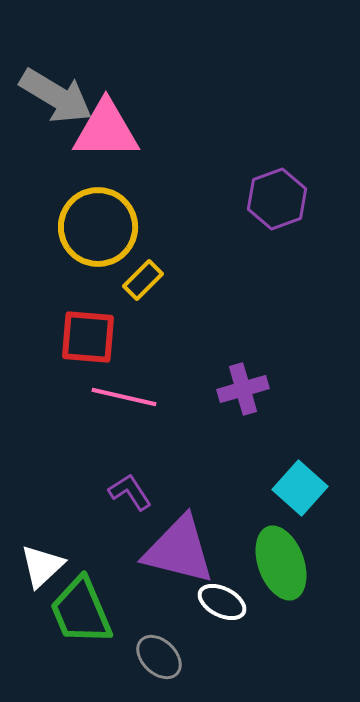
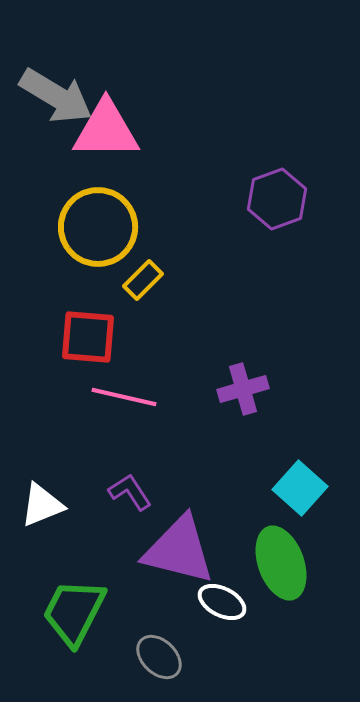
white triangle: moved 61 px up; rotated 21 degrees clockwise
green trapezoid: moved 7 px left, 1 px down; rotated 50 degrees clockwise
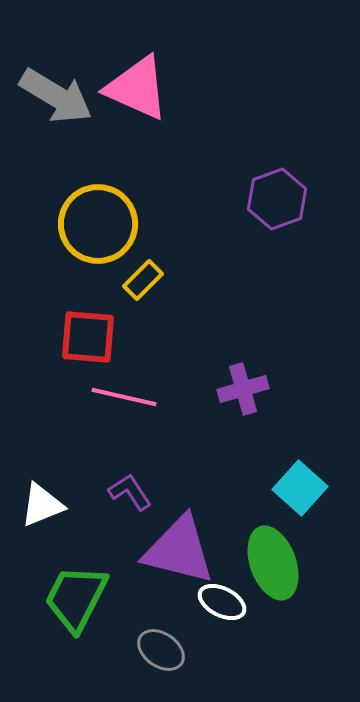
pink triangle: moved 31 px right, 42 px up; rotated 24 degrees clockwise
yellow circle: moved 3 px up
green ellipse: moved 8 px left
green trapezoid: moved 2 px right, 14 px up
gray ellipse: moved 2 px right, 7 px up; rotated 9 degrees counterclockwise
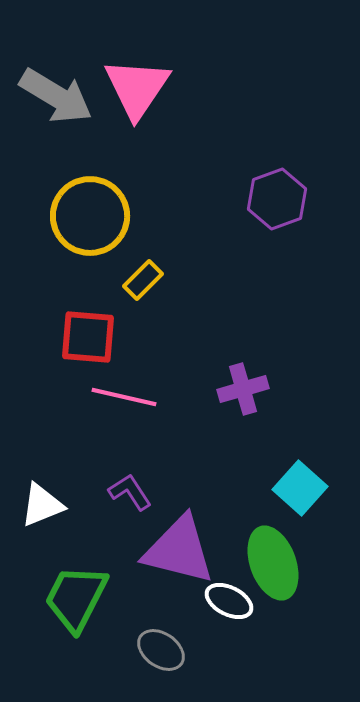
pink triangle: rotated 40 degrees clockwise
yellow circle: moved 8 px left, 8 px up
white ellipse: moved 7 px right, 1 px up
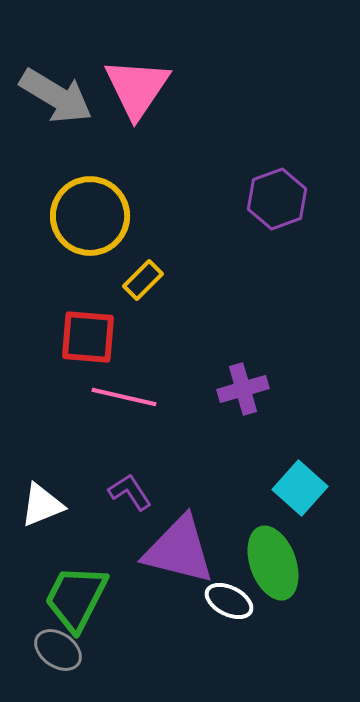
gray ellipse: moved 103 px left
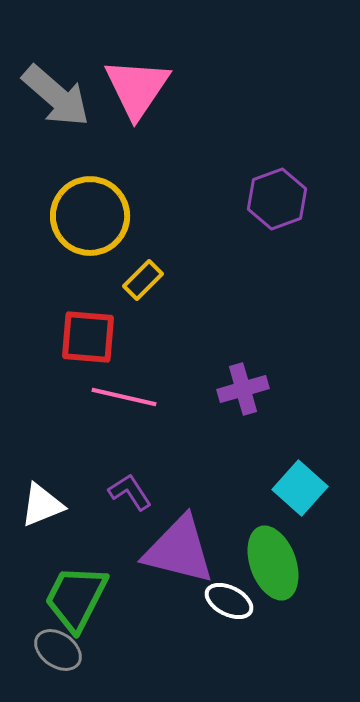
gray arrow: rotated 10 degrees clockwise
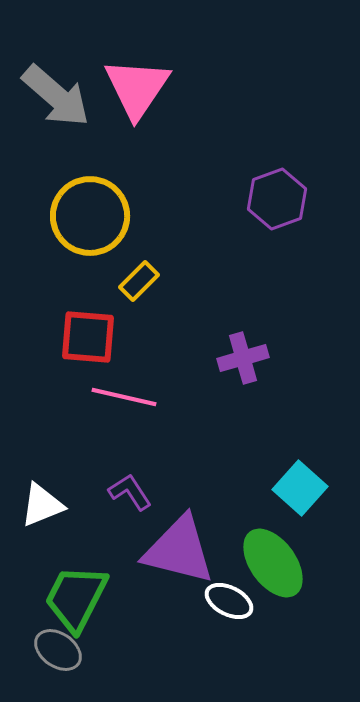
yellow rectangle: moved 4 px left, 1 px down
purple cross: moved 31 px up
green ellipse: rotated 16 degrees counterclockwise
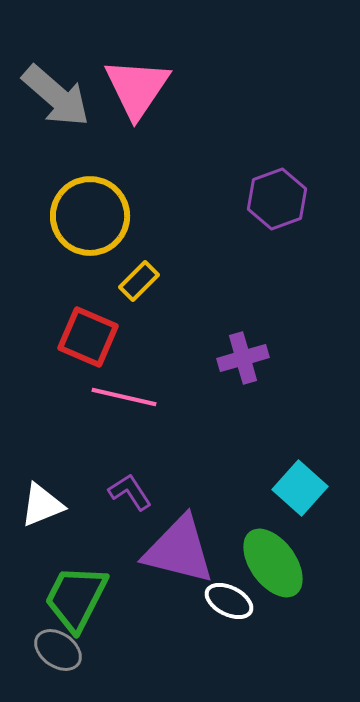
red square: rotated 18 degrees clockwise
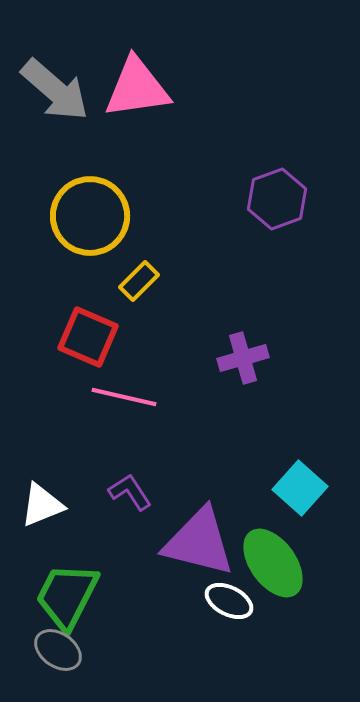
pink triangle: rotated 48 degrees clockwise
gray arrow: moved 1 px left, 6 px up
purple triangle: moved 20 px right, 8 px up
green trapezoid: moved 9 px left, 2 px up
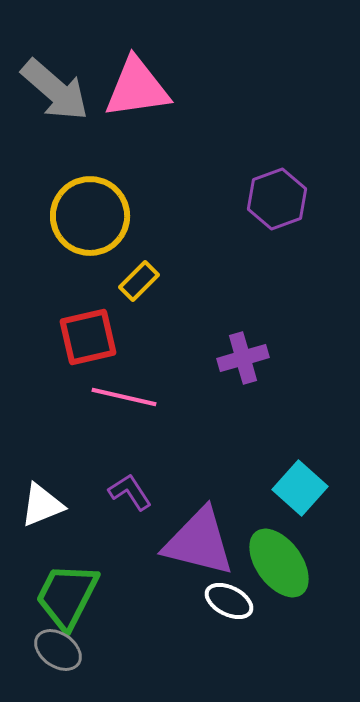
red square: rotated 36 degrees counterclockwise
green ellipse: moved 6 px right
